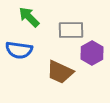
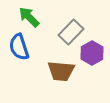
gray rectangle: moved 2 px down; rotated 45 degrees counterclockwise
blue semicircle: moved 3 px up; rotated 64 degrees clockwise
brown trapezoid: moved 1 px right, 1 px up; rotated 20 degrees counterclockwise
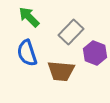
blue semicircle: moved 8 px right, 6 px down
purple hexagon: moved 3 px right; rotated 10 degrees counterclockwise
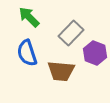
gray rectangle: moved 1 px down
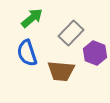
green arrow: moved 3 px right, 1 px down; rotated 95 degrees clockwise
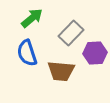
purple hexagon: rotated 25 degrees counterclockwise
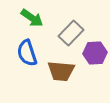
green arrow: rotated 75 degrees clockwise
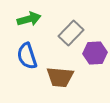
green arrow: moved 3 px left, 1 px down; rotated 50 degrees counterclockwise
blue semicircle: moved 3 px down
brown trapezoid: moved 1 px left, 6 px down
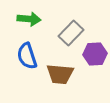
green arrow: rotated 20 degrees clockwise
purple hexagon: moved 1 px down
brown trapezoid: moved 3 px up
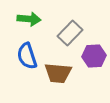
gray rectangle: moved 1 px left
purple hexagon: moved 1 px left, 2 px down
brown trapezoid: moved 2 px left, 1 px up
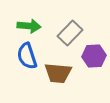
green arrow: moved 7 px down
